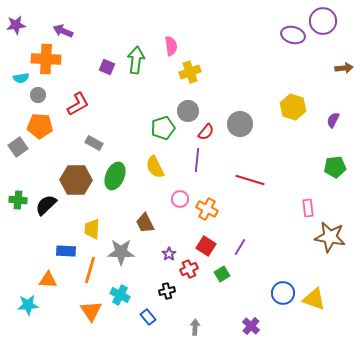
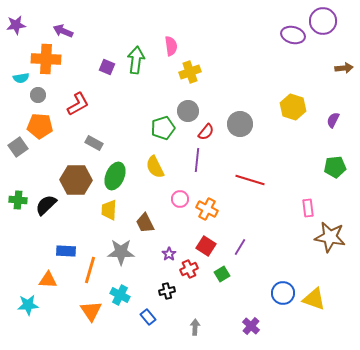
yellow trapezoid at (92, 229): moved 17 px right, 19 px up
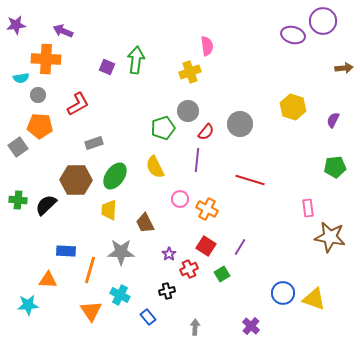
pink semicircle at (171, 46): moved 36 px right
gray rectangle at (94, 143): rotated 48 degrees counterclockwise
green ellipse at (115, 176): rotated 12 degrees clockwise
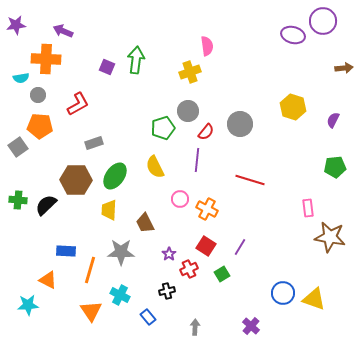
orange triangle at (48, 280): rotated 24 degrees clockwise
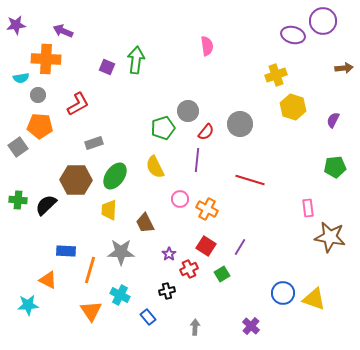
yellow cross at (190, 72): moved 86 px right, 3 px down
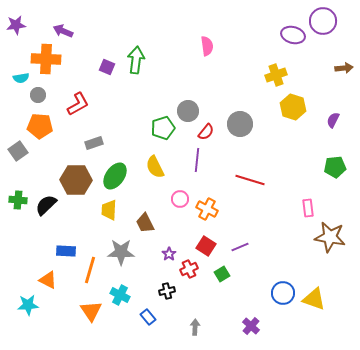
gray square at (18, 147): moved 4 px down
purple line at (240, 247): rotated 36 degrees clockwise
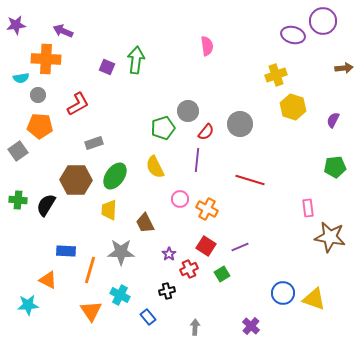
black semicircle at (46, 205): rotated 15 degrees counterclockwise
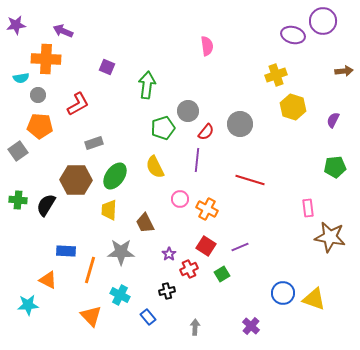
green arrow at (136, 60): moved 11 px right, 25 px down
brown arrow at (344, 68): moved 3 px down
orange triangle at (91, 311): moved 5 px down; rotated 10 degrees counterclockwise
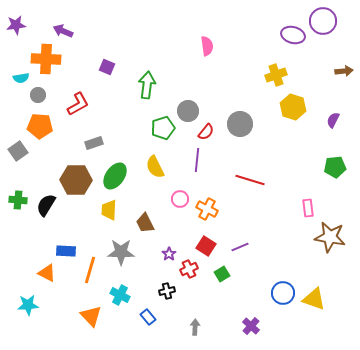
orange triangle at (48, 280): moved 1 px left, 7 px up
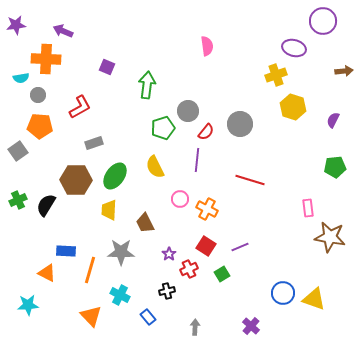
purple ellipse at (293, 35): moved 1 px right, 13 px down
red L-shape at (78, 104): moved 2 px right, 3 px down
green cross at (18, 200): rotated 30 degrees counterclockwise
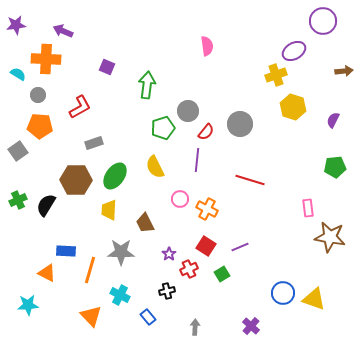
purple ellipse at (294, 48): moved 3 px down; rotated 45 degrees counterclockwise
cyan semicircle at (21, 78): moved 3 px left, 4 px up; rotated 140 degrees counterclockwise
